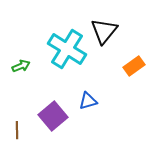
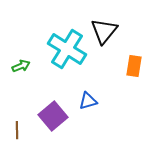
orange rectangle: rotated 45 degrees counterclockwise
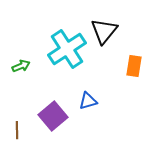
cyan cross: rotated 24 degrees clockwise
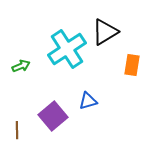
black triangle: moved 1 px right, 1 px down; rotated 20 degrees clockwise
orange rectangle: moved 2 px left, 1 px up
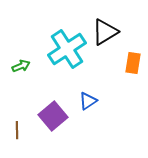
orange rectangle: moved 1 px right, 2 px up
blue triangle: rotated 18 degrees counterclockwise
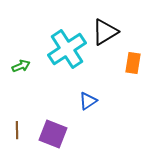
purple square: moved 18 px down; rotated 28 degrees counterclockwise
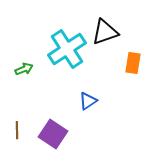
black triangle: rotated 12 degrees clockwise
green arrow: moved 3 px right, 3 px down
purple square: rotated 12 degrees clockwise
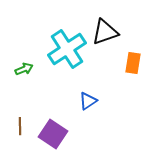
brown line: moved 3 px right, 4 px up
